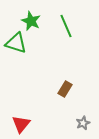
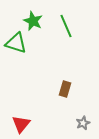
green star: moved 2 px right
brown rectangle: rotated 14 degrees counterclockwise
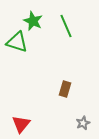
green triangle: moved 1 px right, 1 px up
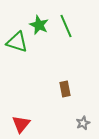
green star: moved 6 px right, 4 px down
brown rectangle: rotated 28 degrees counterclockwise
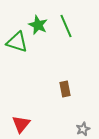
green star: moved 1 px left
gray star: moved 6 px down
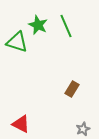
brown rectangle: moved 7 px right; rotated 42 degrees clockwise
red triangle: rotated 42 degrees counterclockwise
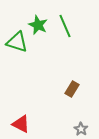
green line: moved 1 px left
gray star: moved 2 px left; rotated 16 degrees counterclockwise
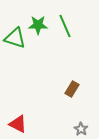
green star: rotated 24 degrees counterclockwise
green triangle: moved 2 px left, 4 px up
red triangle: moved 3 px left
